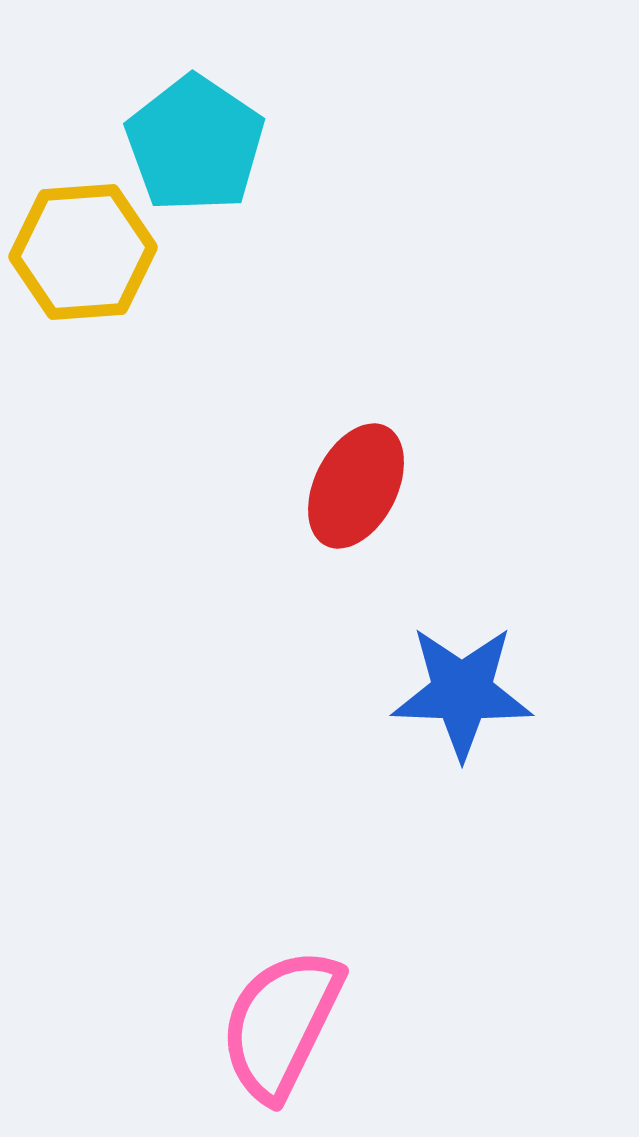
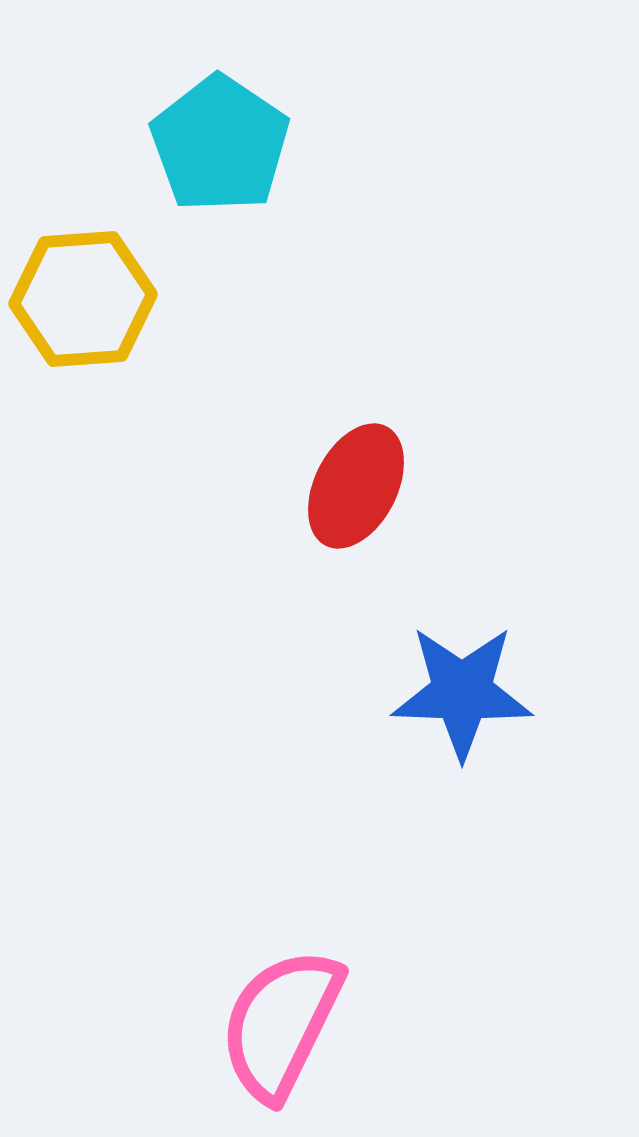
cyan pentagon: moved 25 px right
yellow hexagon: moved 47 px down
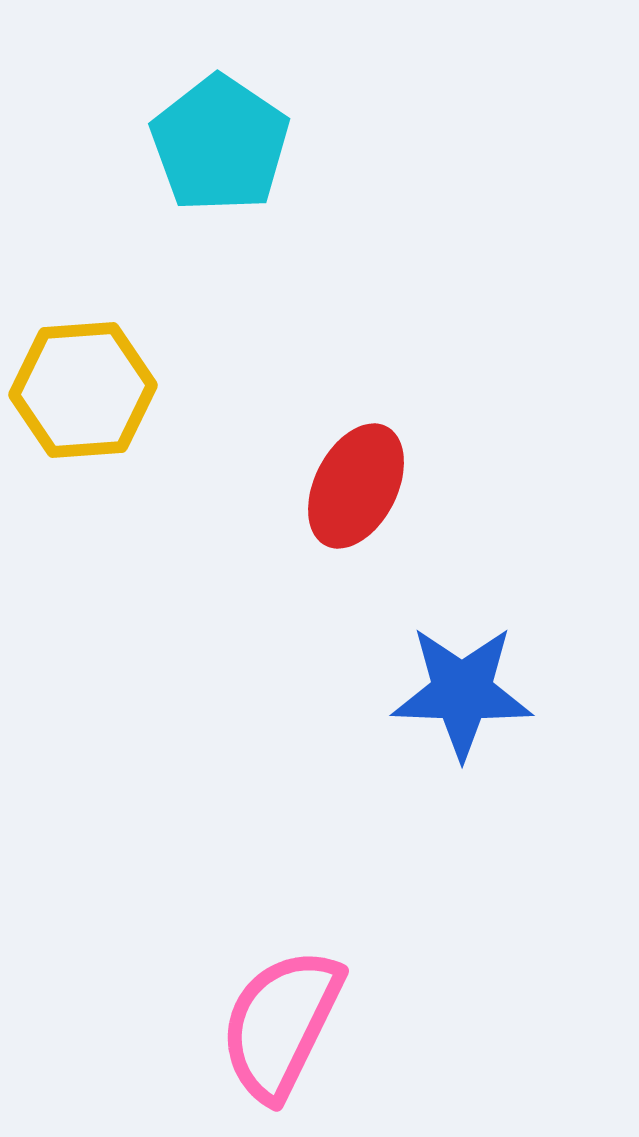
yellow hexagon: moved 91 px down
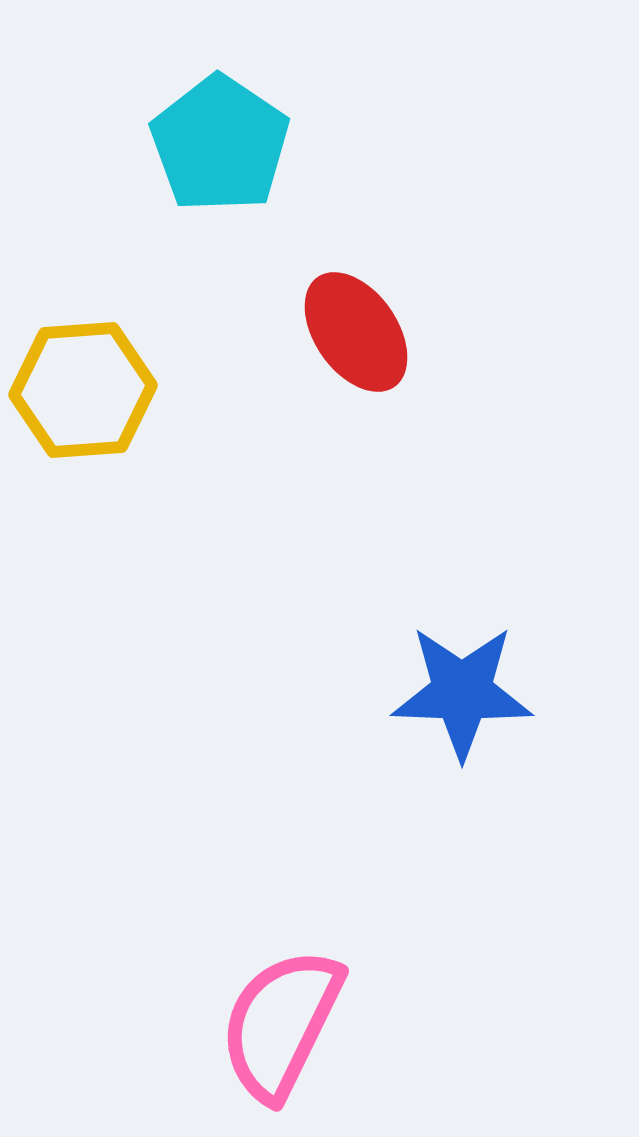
red ellipse: moved 154 px up; rotated 62 degrees counterclockwise
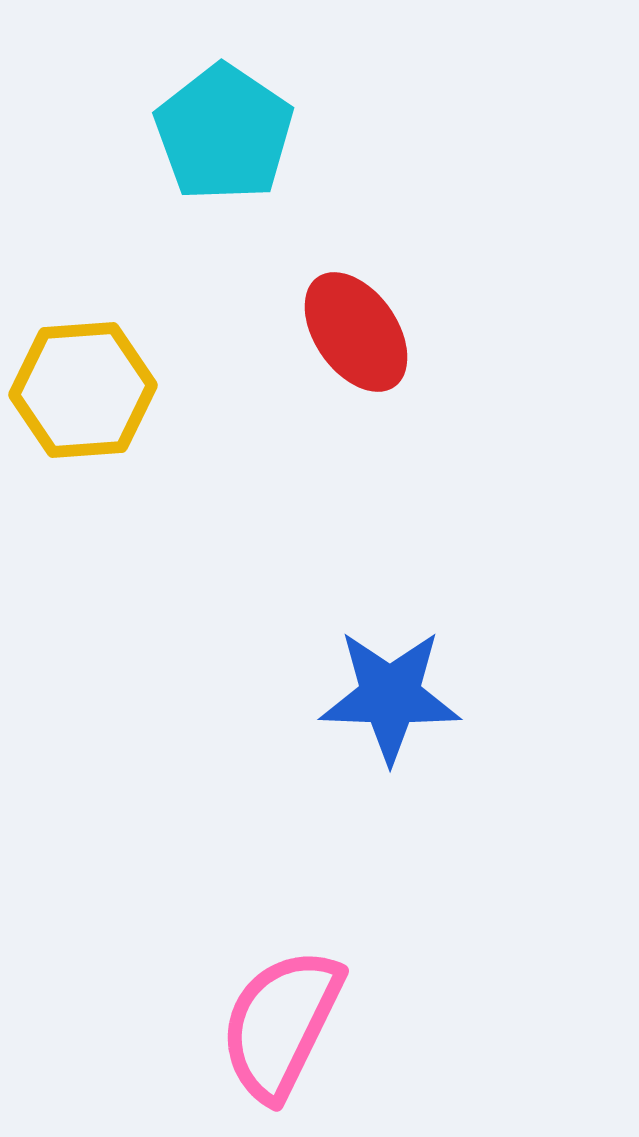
cyan pentagon: moved 4 px right, 11 px up
blue star: moved 72 px left, 4 px down
